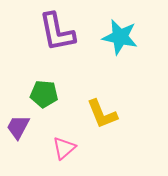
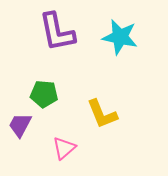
purple trapezoid: moved 2 px right, 2 px up
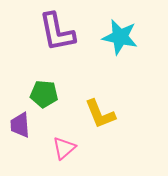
yellow L-shape: moved 2 px left
purple trapezoid: rotated 32 degrees counterclockwise
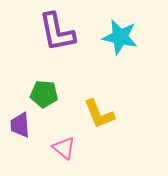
yellow L-shape: moved 1 px left
pink triangle: rotated 40 degrees counterclockwise
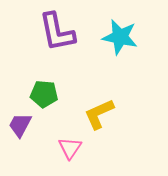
yellow L-shape: rotated 88 degrees clockwise
purple trapezoid: rotated 32 degrees clockwise
pink triangle: moved 6 px right; rotated 25 degrees clockwise
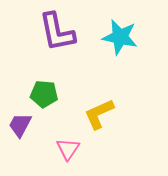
pink triangle: moved 2 px left, 1 px down
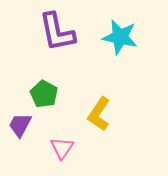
green pentagon: rotated 24 degrees clockwise
yellow L-shape: rotated 32 degrees counterclockwise
pink triangle: moved 6 px left, 1 px up
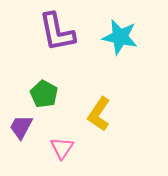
purple trapezoid: moved 1 px right, 2 px down
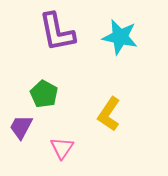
yellow L-shape: moved 10 px right
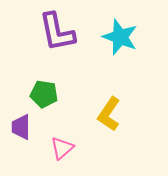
cyan star: rotated 9 degrees clockwise
green pentagon: rotated 20 degrees counterclockwise
purple trapezoid: rotated 28 degrees counterclockwise
pink triangle: rotated 15 degrees clockwise
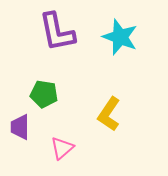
purple trapezoid: moved 1 px left
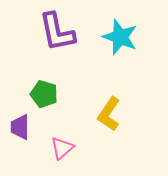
green pentagon: rotated 8 degrees clockwise
